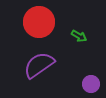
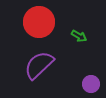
purple semicircle: rotated 8 degrees counterclockwise
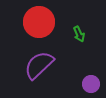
green arrow: moved 2 px up; rotated 35 degrees clockwise
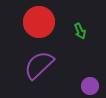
green arrow: moved 1 px right, 3 px up
purple circle: moved 1 px left, 2 px down
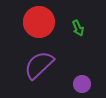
green arrow: moved 2 px left, 3 px up
purple circle: moved 8 px left, 2 px up
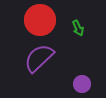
red circle: moved 1 px right, 2 px up
purple semicircle: moved 7 px up
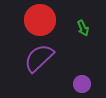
green arrow: moved 5 px right
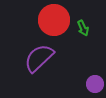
red circle: moved 14 px right
purple circle: moved 13 px right
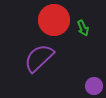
purple circle: moved 1 px left, 2 px down
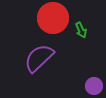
red circle: moved 1 px left, 2 px up
green arrow: moved 2 px left, 2 px down
